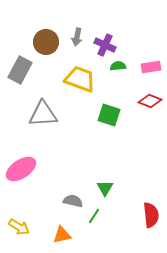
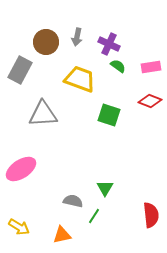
purple cross: moved 4 px right, 1 px up
green semicircle: rotated 42 degrees clockwise
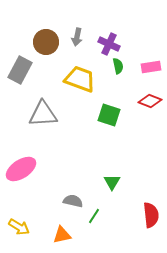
green semicircle: rotated 42 degrees clockwise
green triangle: moved 7 px right, 6 px up
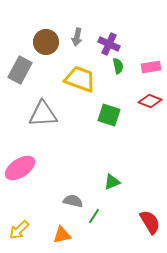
pink ellipse: moved 1 px left, 1 px up
green triangle: rotated 36 degrees clockwise
red semicircle: moved 1 px left, 7 px down; rotated 25 degrees counterclockwise
yellow arrow: moved 3 px down; rotated 105 degrees clockwise
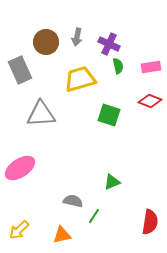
gray rectangle: rotated 52 degrees counterclockwise
yellow trapezoid: rotated 36 degrees counterclockwise
gray triangle: moved 2 px left
red semicircle: rotated 40 degrees clockwise
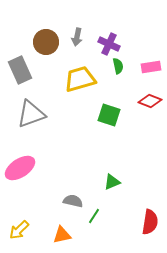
gray triangle: moved 10 px left; rotated 16 degrees counterclockwise
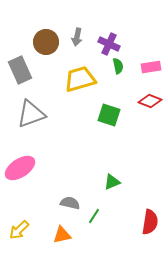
gray semicircle: moved 3 px left, 2 px down
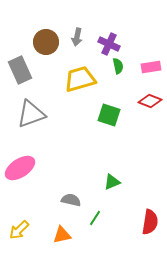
gray semicircle: moved 1 px right, 3 px up
green line: moved 1 px right, 2 px down
